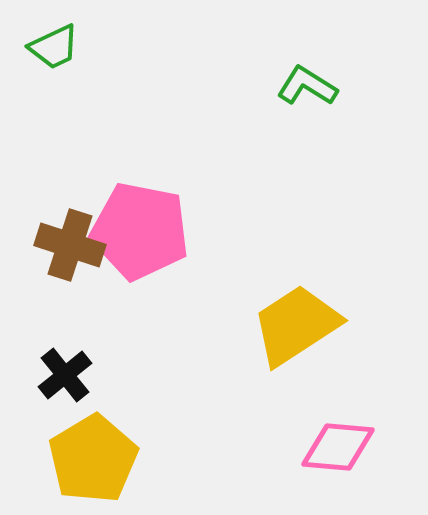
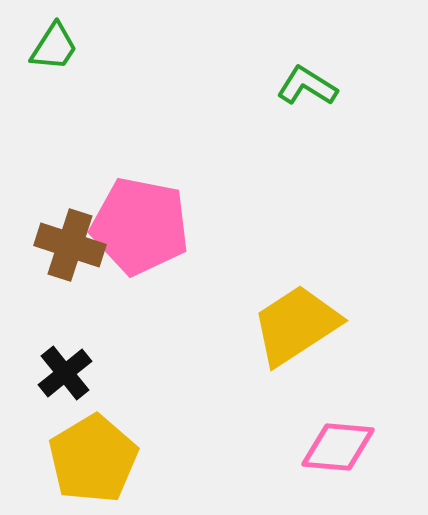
green trapezoid: rotated 32 degrees counterclockwise
pink pentagon: moved 5 px up
black cross: moved 2 px up
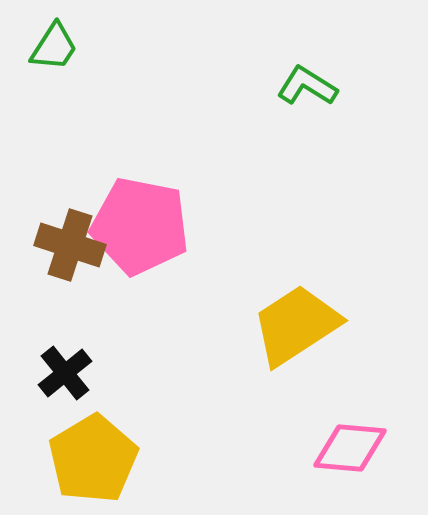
pink diamond: moved 12 px right, 1 px down
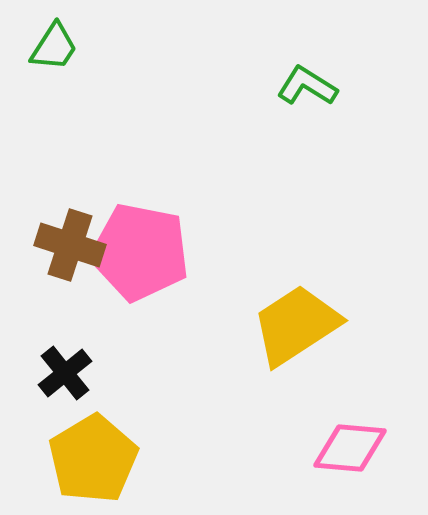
pink pentagon: moved 26 px down
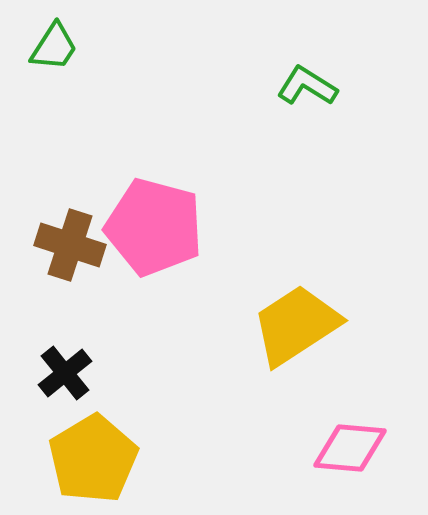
pink pentagon: moved 14 px right, 25 px up; rotated 4 degrees clockwise
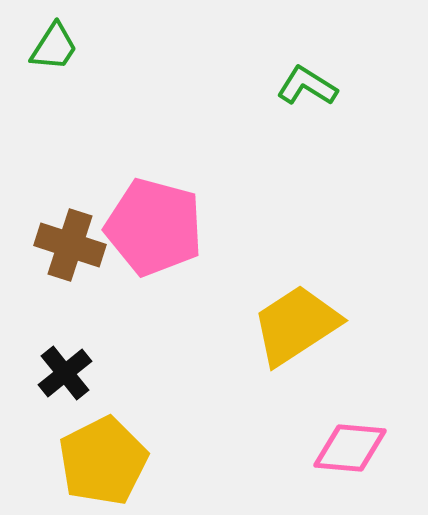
yellow pentagon: moved 10 px right, 2 px down; rotated 4 degrees clockwise
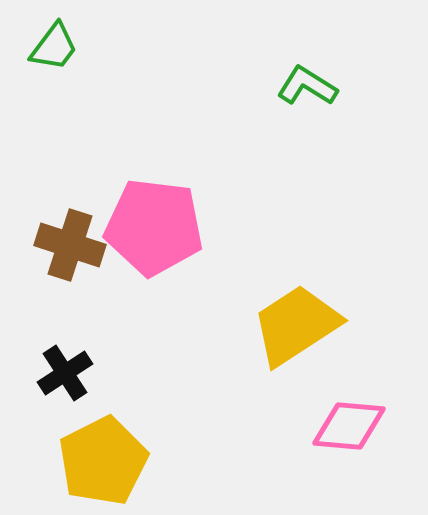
green trapezoid: rotated 4 degrees clockwise
pink pentagon: rotated 8 degrees counterclockwise
black cross: rotated 6 degrees clockwise
pink diamond: moved 1 px left, 22 px up
